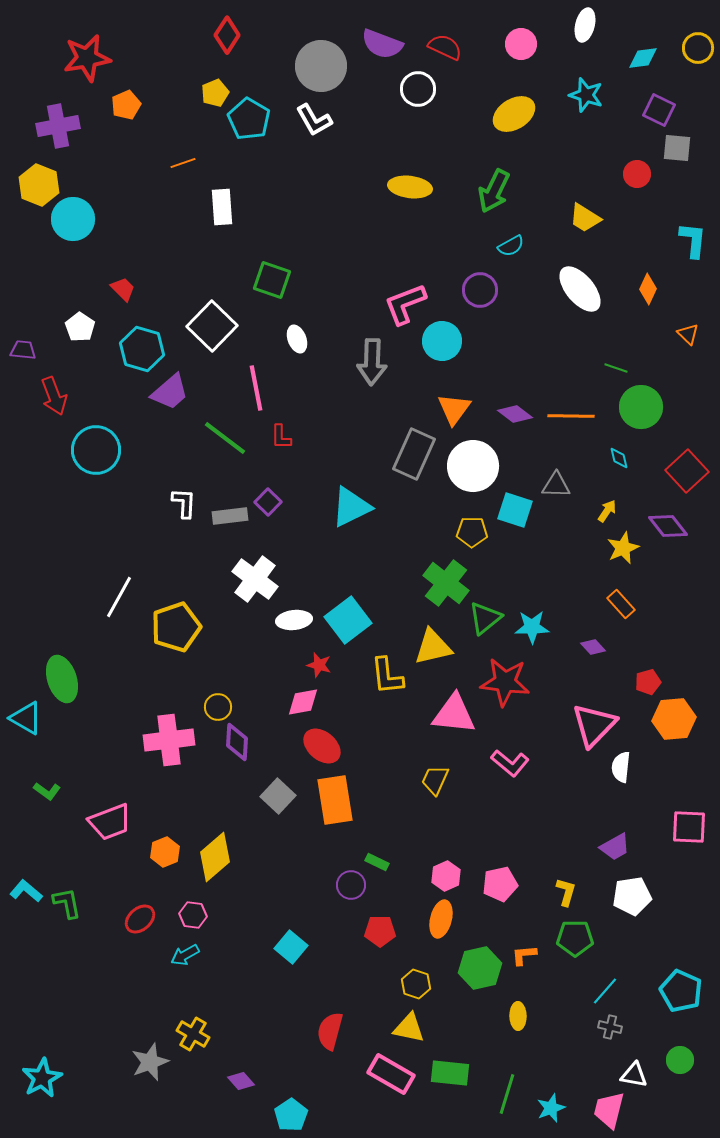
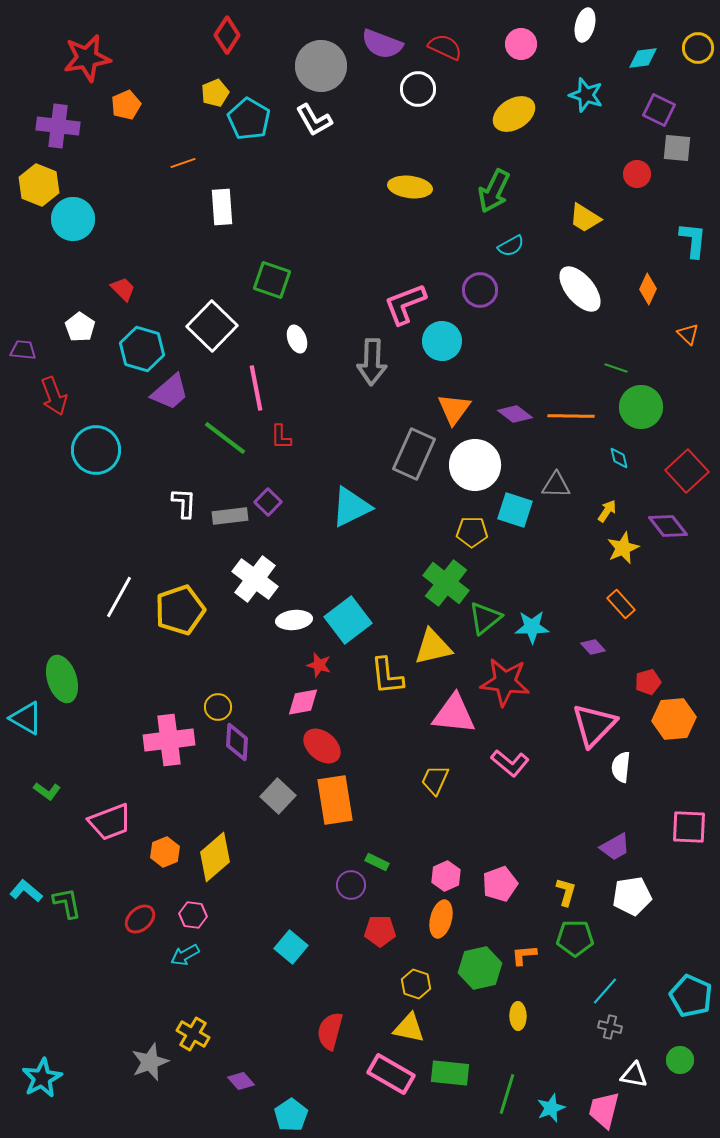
purple cross at (58, 126): rotated 18 degrees clockwise
white circle at (473, 466): moved 2 px right, 1 px up
yellow pentagon at (176, 627): moved 4 px right, 17 px up
pink pentagon at (500, 884): rotated 8 degrees counterclockwise
cyan pentagon at (681, 991): moved 10 px right, 5 px down
pink trapezoid at (609, 1110): moved 5 px left
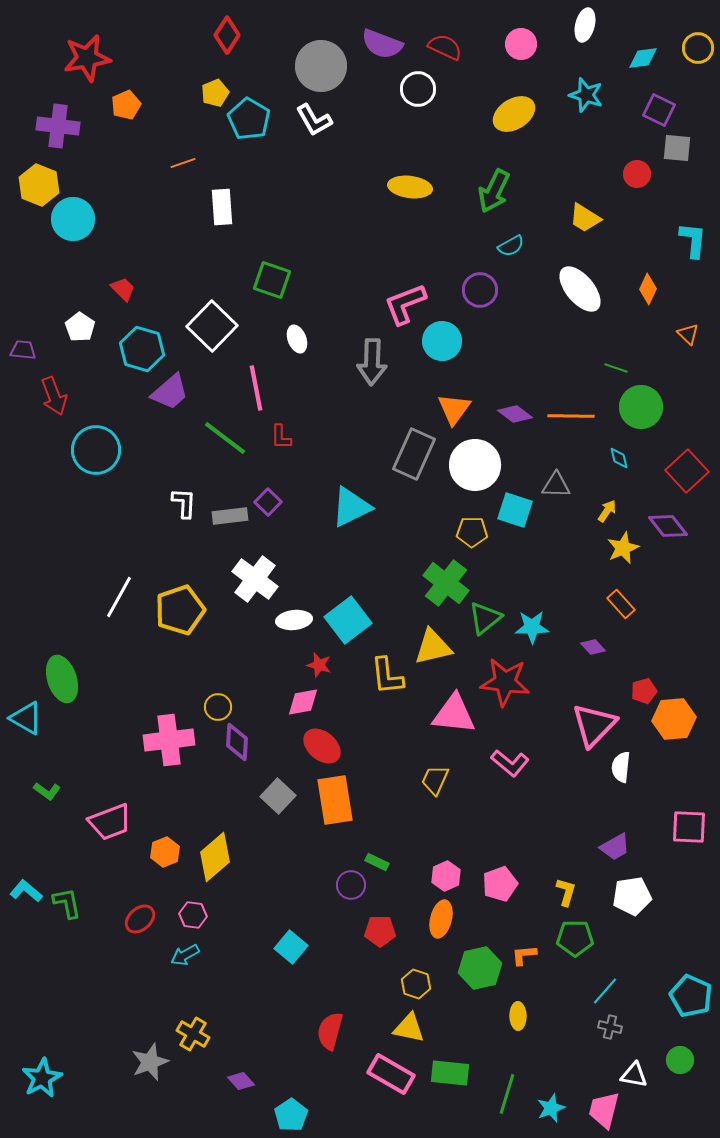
red pentagon at (648, 682): moved 4 px left, 9 px down
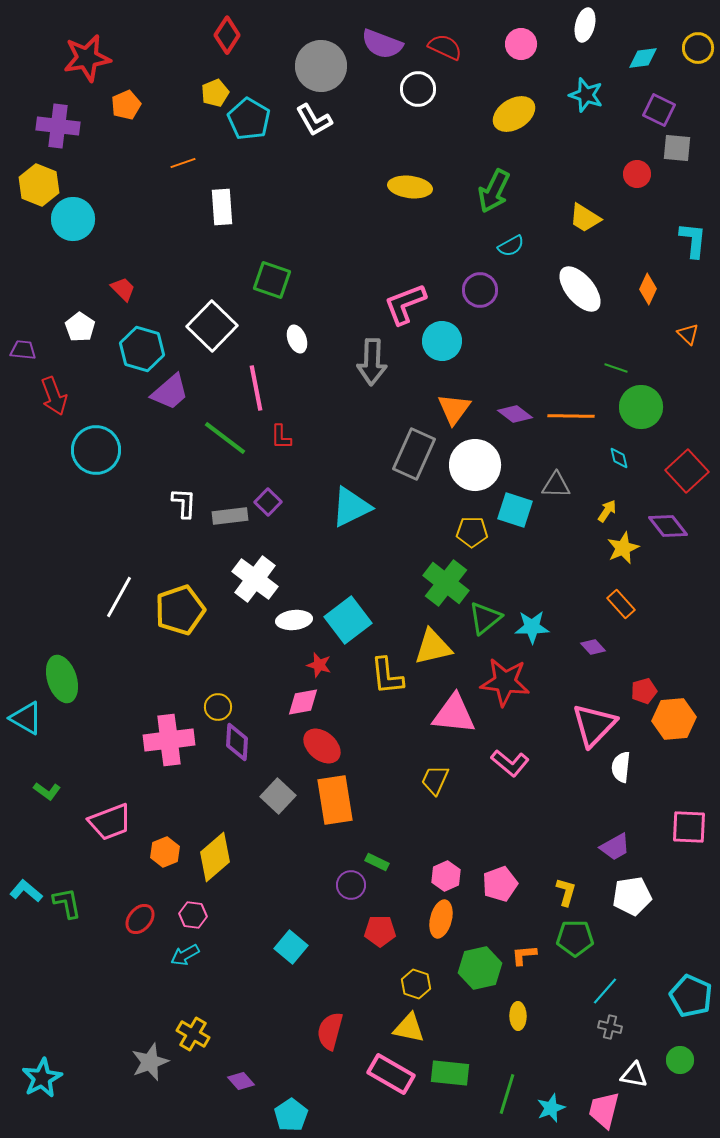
red ellipse at (140, 919): rotated 8 degrees counterclockwise
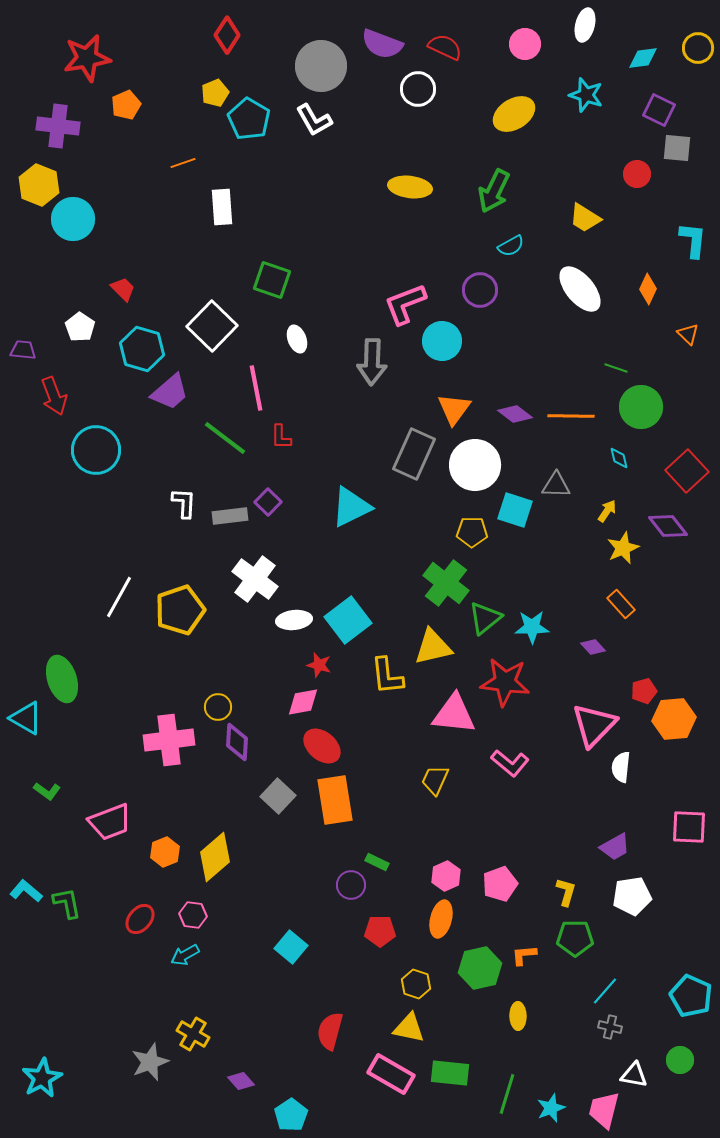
pink circle at (521, 44): moved 4 px right
